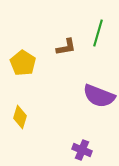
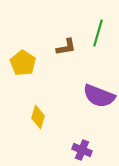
yellow diamond: moved 18 px right
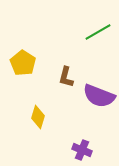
green line: moved 1 px up; rotated 44 degrees clockwise
brown L-shape: moved 30 px down; rotated 115 degrees clockwise
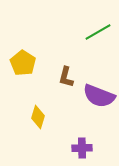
purple cross: moved 2 px up; rotated 24 degrees counterclockwise
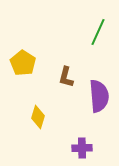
green line: rotated 36 degrees counterclockwise
purple semicircle: rotated 116 degrees counterclockwise
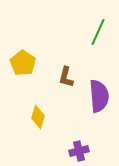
purple cross: moved 3 px left, 3 px down; rotated 12 degrees counterclockwise
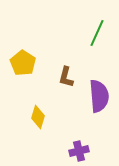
green line: moved 1 px left, 1 px down
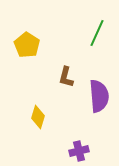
yellow pentagon: moved 4 px right, 18 px up
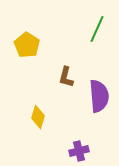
green line: moved 4 px up
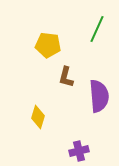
yellow pentagon: moved 21 px right; rotated 25 degrees counterclockwise
